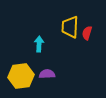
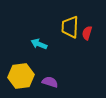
cyan arrow: rotated 70 degrees counterclockwise
purple semicircle: moved 3 px right, 8 px down; rotated 21 degrees clockwise
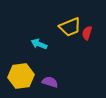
yellow trapezoid: rotated 115 degrees counterclockwise
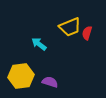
cyan arrow: rotated 14 degrees clockwise
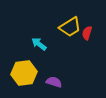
yellow trapezoid: rotated 10 degrees counterclockwise
yellow hexagon: moved 3 px right, 3 px up
purple semicircle: moved 4 px right
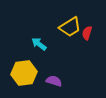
purple semicircle: moved 1 px up
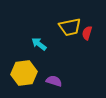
yellow trapezoid: rotated 20 degrees clockwise
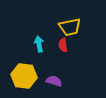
red semicircle: moved 24 px left, 12 px down; rotated 24 degrees counterclockwise
cyan arrow: rotated 42 degrees clockwise
yellow hexagon: moved 3 px down; rotated 15 degrees clockwise
